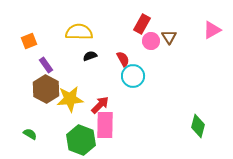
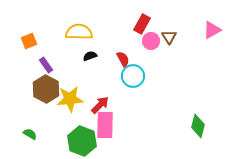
green hexagon: moved 1 px right, 1 px down
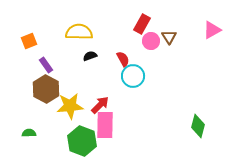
yellow star: moved 7 px down
green semicircle: moved 1 px left, 1 px up; rotated 32 degrees counterclockwise
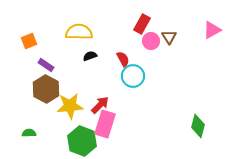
purple rectangle: rotated 21 degrees counterclockwise
pink rectangle: moved 1 px up; rotated 16 degrees clockwise
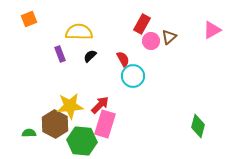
brown triangle: rotated 21 degrees clockwise
orange square: moved 22 px up
black semicircle: rotated 24 degrees counterclockwise
purple rectangle: moved 14 px right, 11 px up; rotated 35 degrees clockwise
brown hexagon: moved 9 px right, 35 px down
green hexagon: rotated 16 degrees counterclockwise
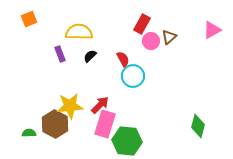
green hexagon: moved 45 px right
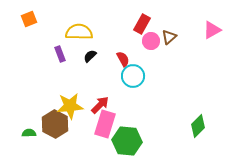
green diamond: rotated 30 degrees clockwise
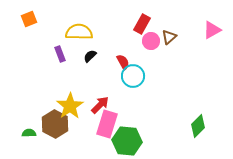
red semicircle: moved 3 px down
yellow star: rotated 28 degrees counterclockwise
pink rectangle: moved 2 px right
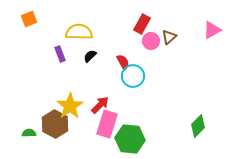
green hexagon: moved 3 px right, 2 px up
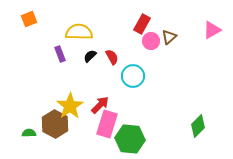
red semicircle: moved 11 px left, 5 px up
